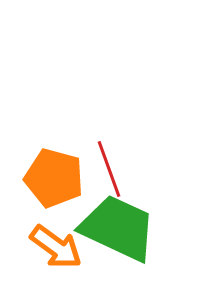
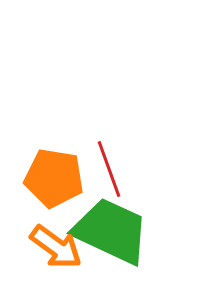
orange pentagon: rotated 6 degrees counterclockwise
green trapezoid: moved 7 px left, 3 px down
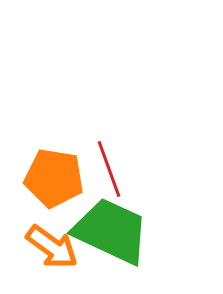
orange arrow: moved 4 px left
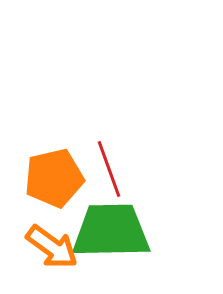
orange pentagon: rotated 22 degrees counterclockwise
green trapezoid: rotated 26 degrees counterclockwise
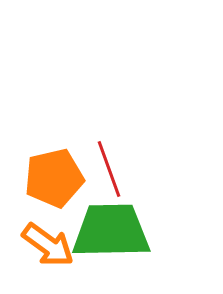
orange arrow: moved 4 px left, 2 px up
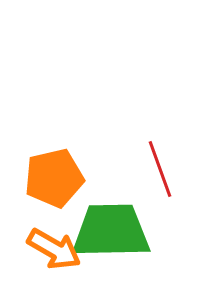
red line: moved 51 px right
orange arrow: moved 6 px right, 4 px down; rotated 6 degrees counterclockwise
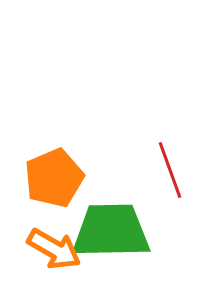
red line: moved 10 px right, 1 px down
orange pentagon: rotated 10 degrees counterclockwise
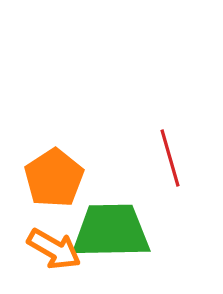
red line: moved 12 px up; rotated 4 degrees clockwise
orange pentagon: rotated 10 degrees counterclockwise
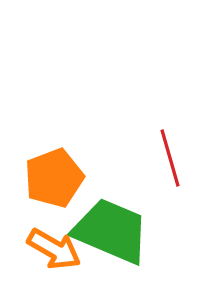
orange pentagon: rotated 12 degrees clockwise
green trapezoid: rotated 24 degrees clockwise
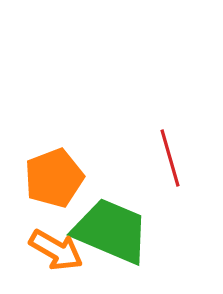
orange arrow: moved 2 px right, 1 px down
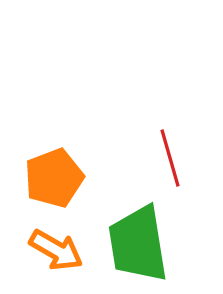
green trapezoid: moved 27 px right, 13 px down; rotated 122 degrees counterclockwise
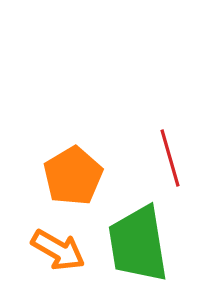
orange pentagon: moved 19 px right, 2 px up; rotated 10 degrees counterclockwise
orange arrow: moved 2 px right
